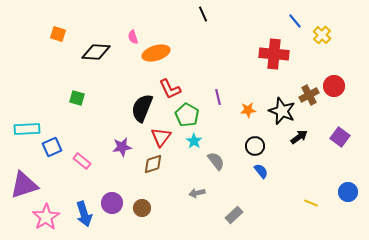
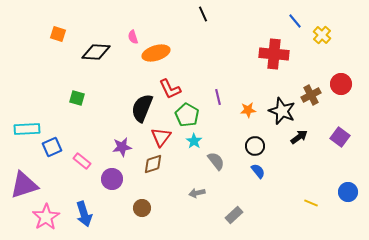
red circle: moved 7 px right, 2 px up
brown cross: moved 2 px right
blue semicircle: moved 3 px left
purple circle: moved 24 px up
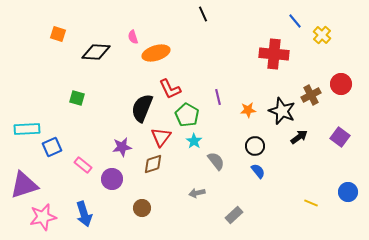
pink rectangle: moved 1 px right, 4 px down
pink star: moved 3 px left; rotated 20 degrees clockwise
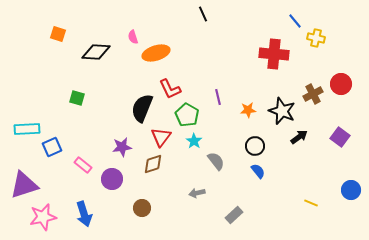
yellow cross: moved 6 px left, 3 px down; rotated 30 degrees counterclockwise
brown cross: moved 2 px right, 1 px up
blue circle: moved 3 px right, 2 px up
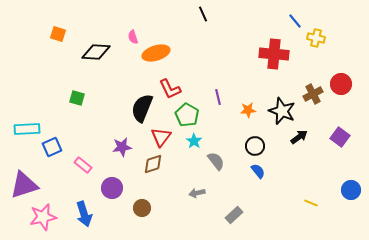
purple circle: moved 9 px down
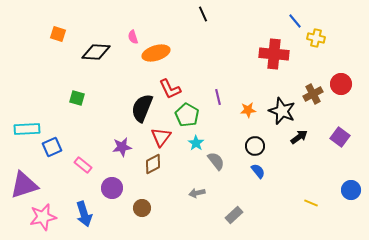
cyan star: moved 2 px right, 2 px down
brown diamond: rotated 10 degrees counterclockwise
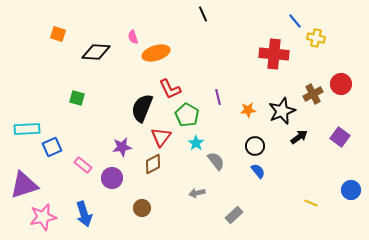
black star: rotated 28 degrees clockwise
purple circle: moved 10 px up
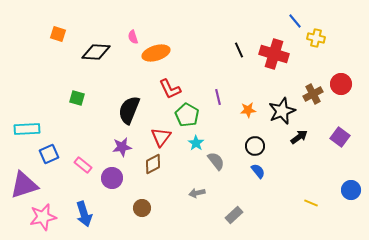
black line: moved 36 px right, 36 px down
red cross: rotated 12 degrees clockwise
black semicircle: moved 13 px left, 2 px down
blue square: moved 3 px left, 7 px down
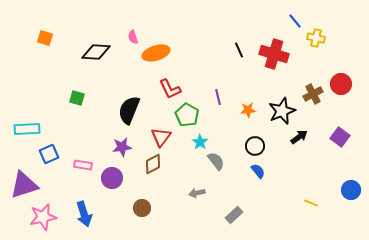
orange square: moved 13 px left, 4 px down
cyan star: moved 4 px right, 1 px up
pink rectangle: rotated 30 degrees counterclockwise
